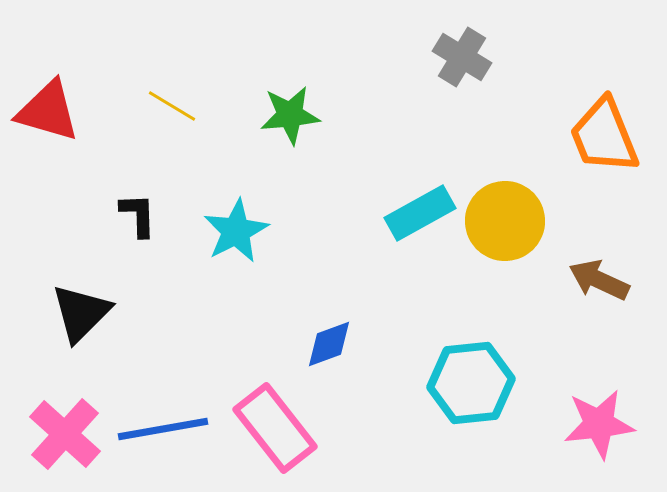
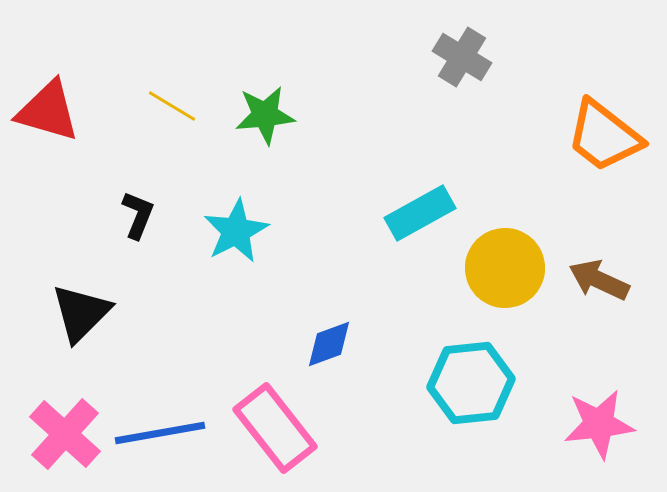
green star: moved 25 px left
orange trapezoid: rotated 30 degrees counterclockwise
black L-shape: rotated 24 degrees clockwise
yellow circle: moved 47 px down
blue line: moved 3 px left, 4 px down
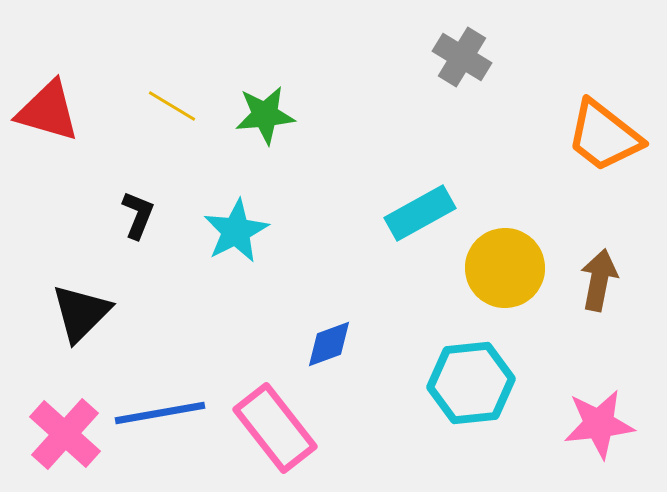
brown arrow: rotated 76 degrees clockwise
blue line: moved 20 px up
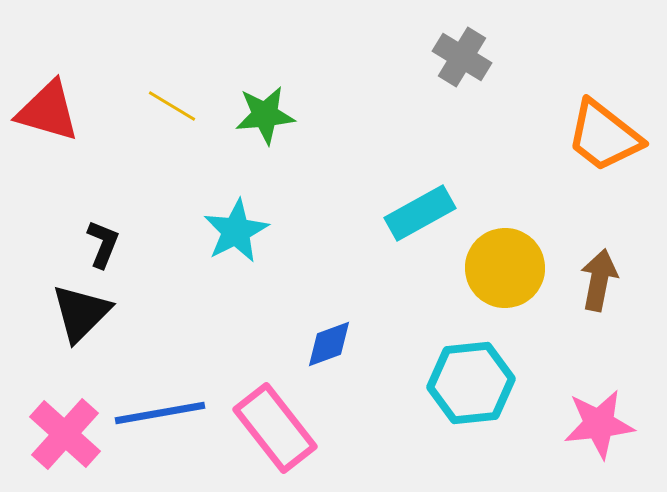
black L-shape: moved 35 px left, 29 px down
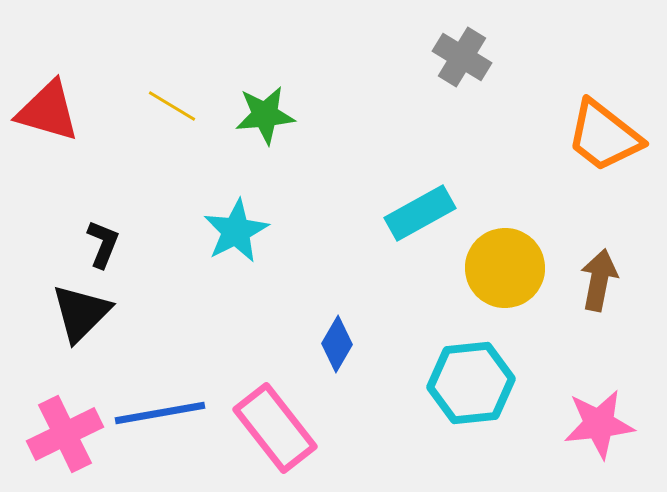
blue diamond: moved 8 px right; rotated 40 degrees counterclockwise
pink cross: rotated 22 degrees clockwise
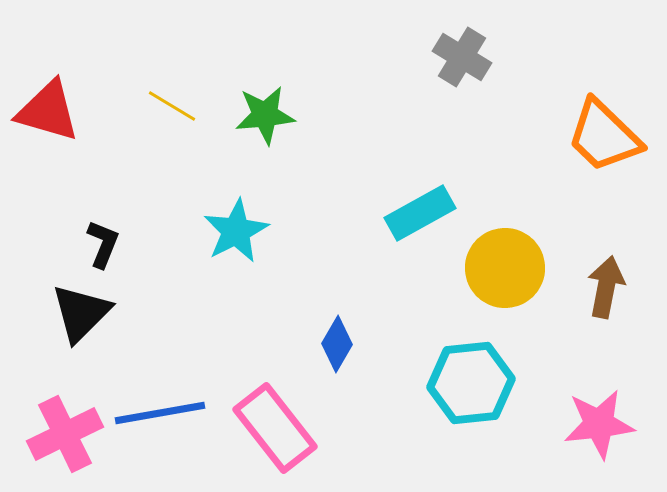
orange trapezoid: rotated 6 degrees clockwise
brown arrow: moved 7 px right, 7 px down
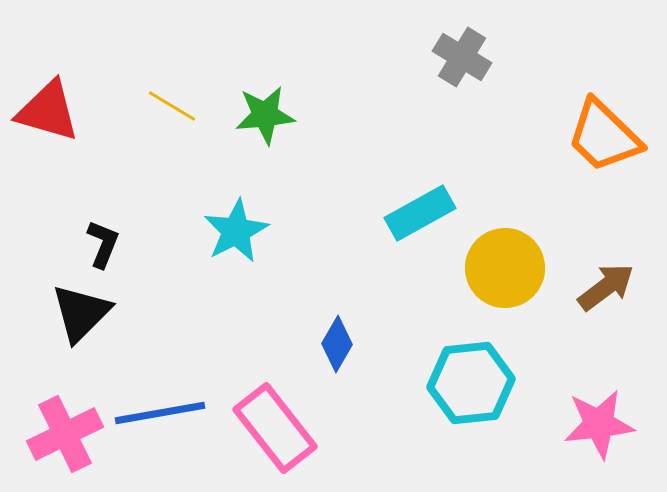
brown arrow: rotated 42 degrees clockwise
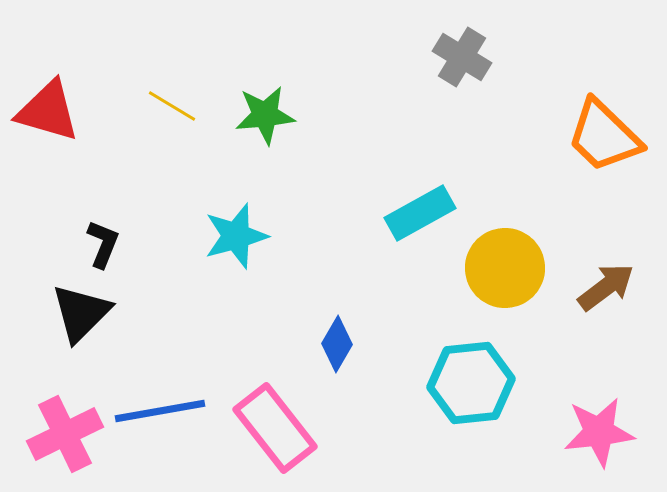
cyan star: moved 5 px down; rotated 12 degrees clockwise
blue line: moved 2 px up
pink star: moved 8 px down
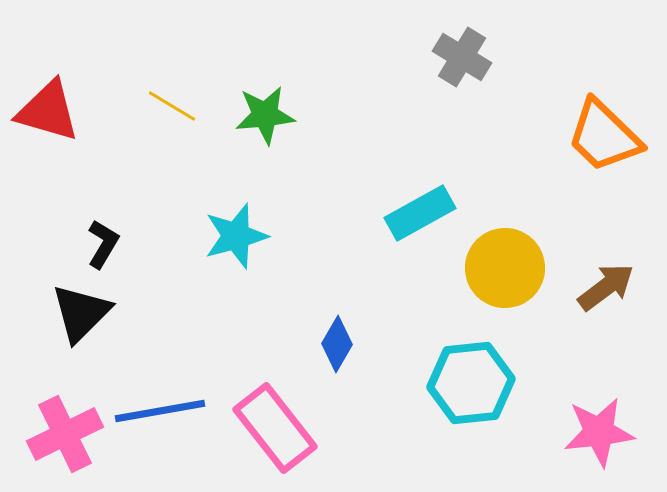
black L-shape: rotated 9 degrees clockwise
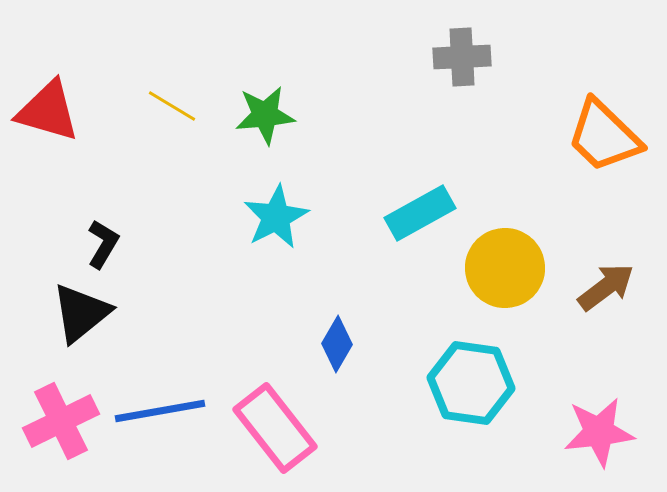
gray cross: rotated 34 degrees counterclockwise
cyan star: moved 40 px right, 19 px up; rotated 12 degrees counterclockwise
black triangle: rotated 6 degrees clockwise
cyan hexagon: rotated 14 degrees clockwise
pink cross: moved 4 px left, 13 px up
